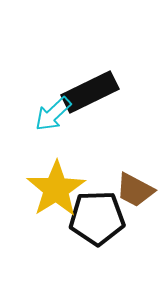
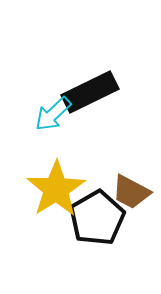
brown trapezoid: moved 4 px left, 2 px down
black pentagon: rotated 28 degrees counterclockwise
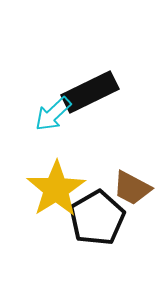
brown trapezoid: moved 1 px right, 4 px up
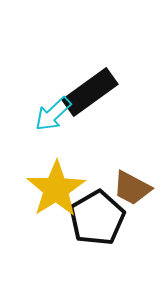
black rectangle: rotated 10 degrees counterclockwise
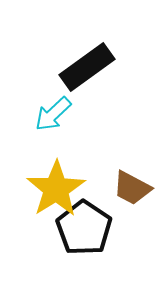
black rectangle: moved 3 px left, 25 px up
black pentagon: moved 13 px left, 10 px down; rotated 8 degrees counterclockwise
